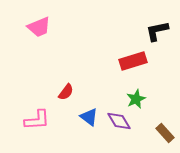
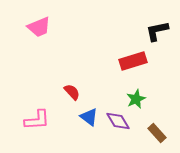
red semicircle: moved 6 px right; rotated 78 degrees counterclockwise
purple diamond: moved 1 px left
brown rectangle: moved 8 px left
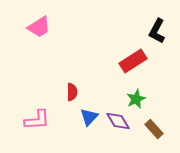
pink trapezoid: rotated 10 degrees counterclockwise
black L-shape: rotated 50 degrees counterclockwise
red rectangle: rotated 16 degrees counterclockwise
red semicircle: rotated 42 degrees clockwise
blue triangle: rotated 36 degrees clockwise
brown rectangle: moved 3 px left, 4 px up
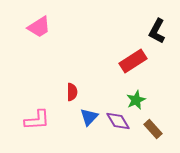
green star: moved 1 px down
brown rectangle: moved 1 px left
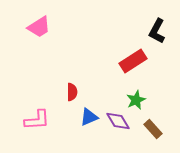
blue triangle: rotated 24 degrees clockwise
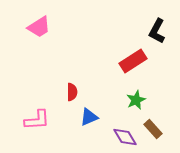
purple diamond: moved 7 px right, 16 px down
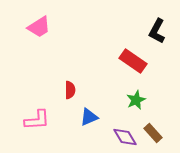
red rectangle: rotated 68 degrees clockwise
red semicircle: moved 2 px left, 2 px up
brown rectangle: moved 4 px down
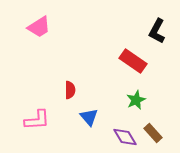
blue triangle: rotated 48 degrees counterclockwise
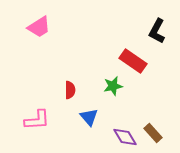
green star: moved 23 px left, 14 px up; rotated 12 degrees clockwise
